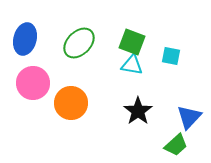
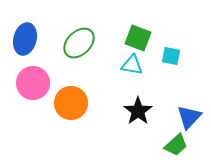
green square: moved 6 px right, 4 px up
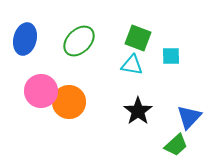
green ellipse: moved 2 px up
cyan square: rotated 12 degrees counterclockwise
pink circle: moved 8 px right, 8 px down
orange circle: moved 2 px left, 1 px up
